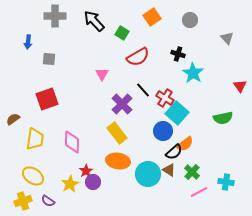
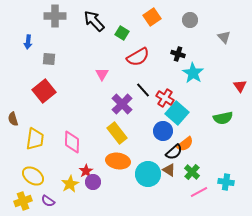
gray triangle: moved 3 px left, 1 px up
red square: moved 3 px left, 8 px up; rotated 20 degrees counterclockwise
brown semicircle: rotated 72 degrees counterclockwise
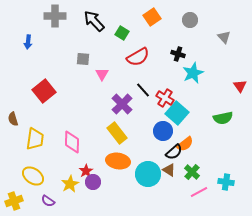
gray square: moved 34 px right
cyan star: rotated 15 degrees clockwise
yellow cross: moved 9 px left
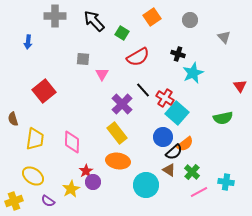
blue circle: moved 6 px down
cyan circle: moved 2 px left, 11 px down
yellow star: moved 1 px right, 5 px down
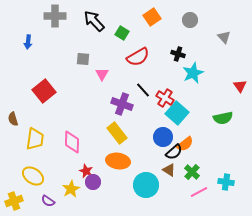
purple cross: rotated 25 degrees counterclockwise
red star: rotated 16 degrees counterclockwise
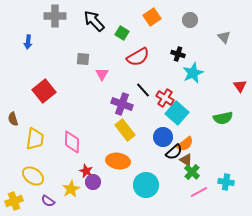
yellow rectangle: moved 8 px right, 3 px up
brown triangle: moved 17 px right, 10 px up
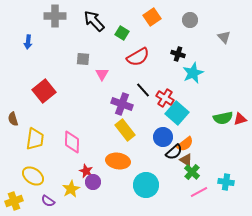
red triangle: moved 33 px down; rotated 48 degrees clockwise
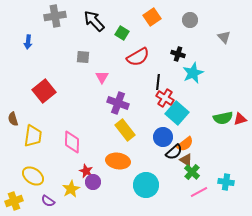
gray cross: rotated 10 degrees counterclockwise
gray square: moved 2 px up
pink triangle: moved 3 px down
black line: moved 15 px right, 8 px up; rotated 49 degrees clockwise
purple cross: moved 4 px left, 1 px up
yellow trapezoid: moved 2 px left, 3 px up
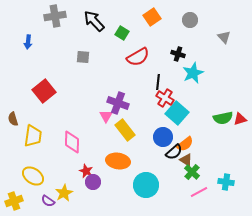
pink triangle: moved 4 px right, 39 px down
yellow star: moved 7 px left, 4 px down
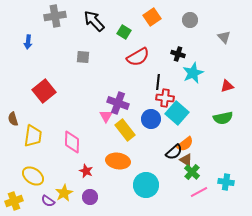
green square: moved 2 px right, 1 px up
red cross: rotated 24 degrees counterclockwise
red triangle: moved 13 px left, 33 px up
blue circle: moved 12 px left, 18 px up
purple circle: moved 3 px left, 15 px down
